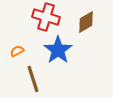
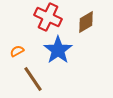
red cross: moved 2 px right; rotated 8 degrees clockwise
brown line: rotated 16 degrees counterclockwise
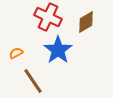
orange semicircle: moved 1 px left, 2 px down
brown line: moved 2 px down
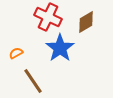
blue star: moved 2 px right, 2 px up
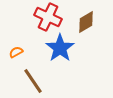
orange semicircle: moved 1 px up
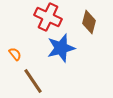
brown diamond: moved 3 px right; rotated 45 degrees counterclockwise
blue star: moved 1 px right; rotated 20 degrees clockwise
orange semicircle: moved 1 px left, 2 px down; rotated 80 degrees clockwise
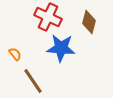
blue star: rotated 20 degrees clockwise
